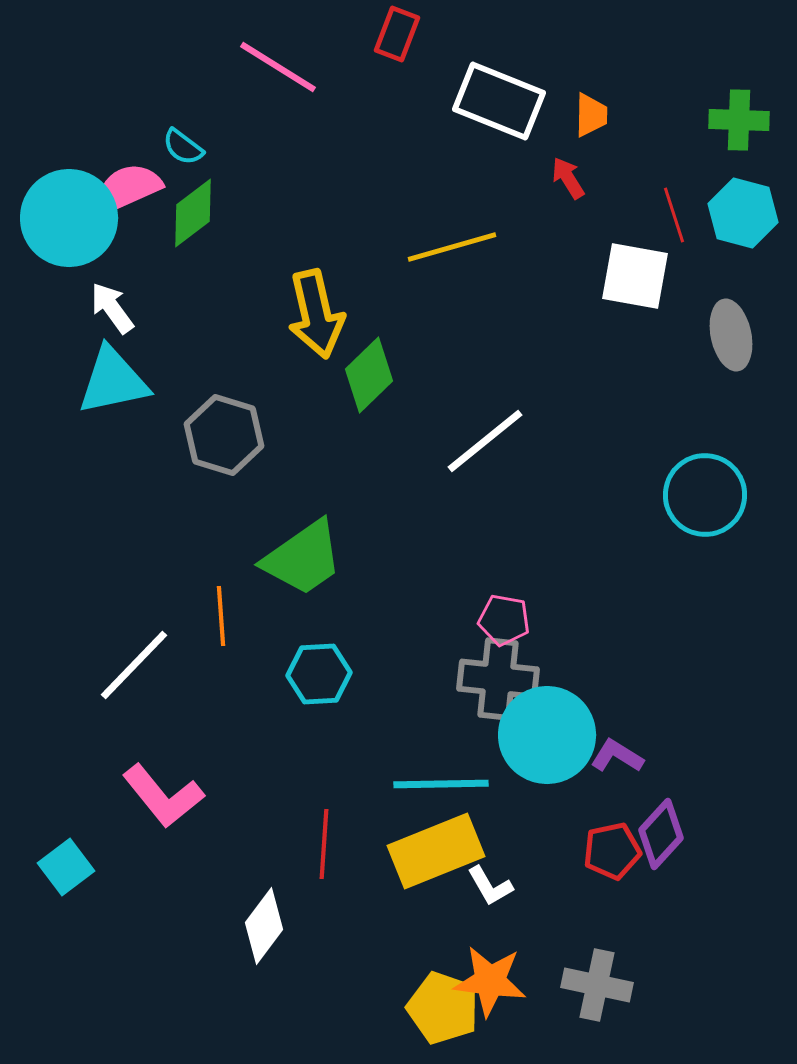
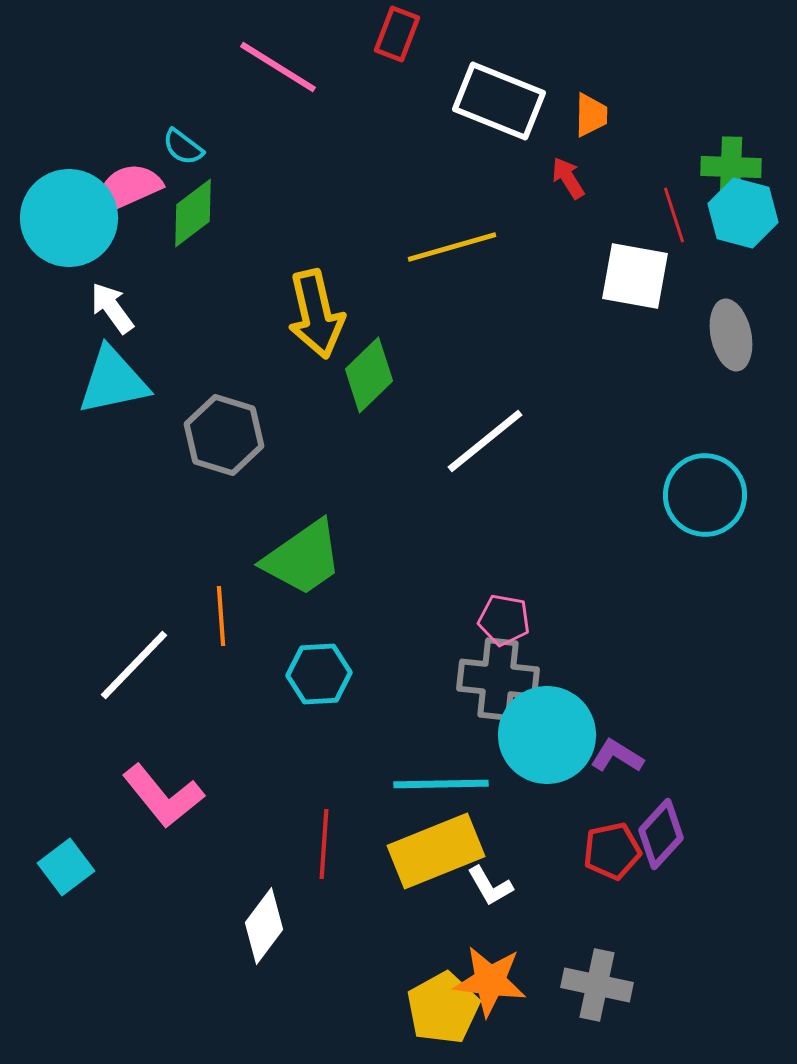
green cross at (739, 120): moved 8 px left, 47 px down
yellow pentagon at (443, 1008): rotated 24 degrees clockwise
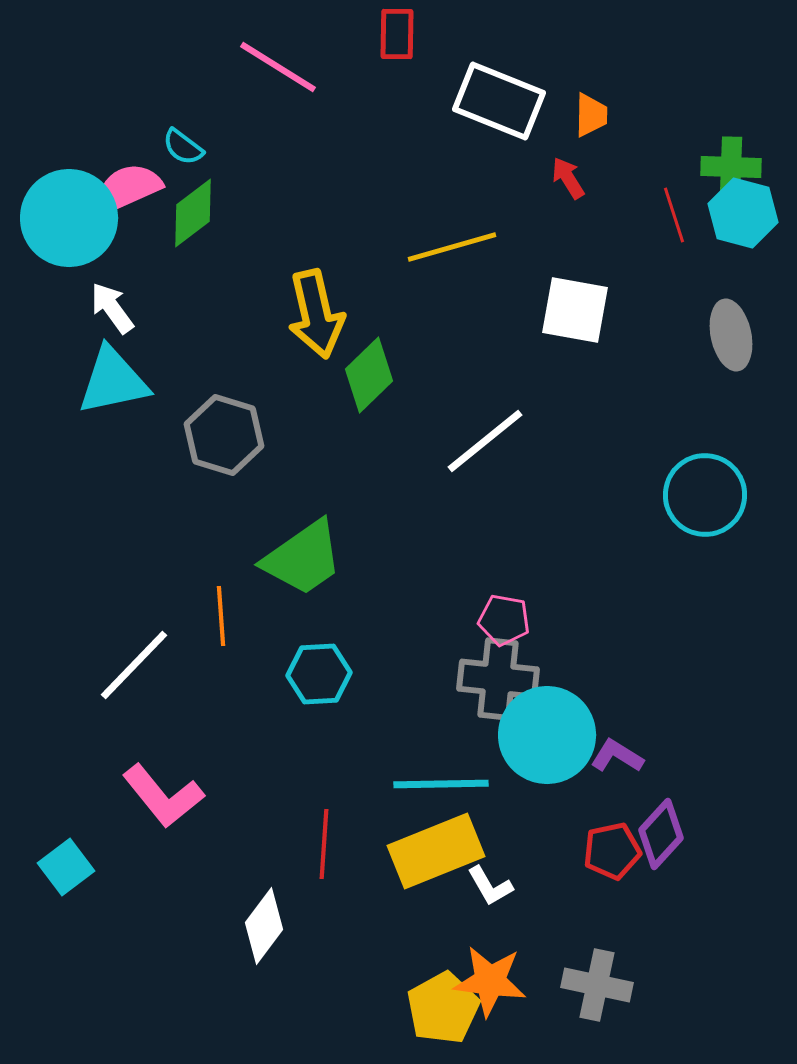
red rectangle at (397, 34): rotated 20 degrees counterclockwise
white square at (635, 276): moved 60 px left, 34 px down
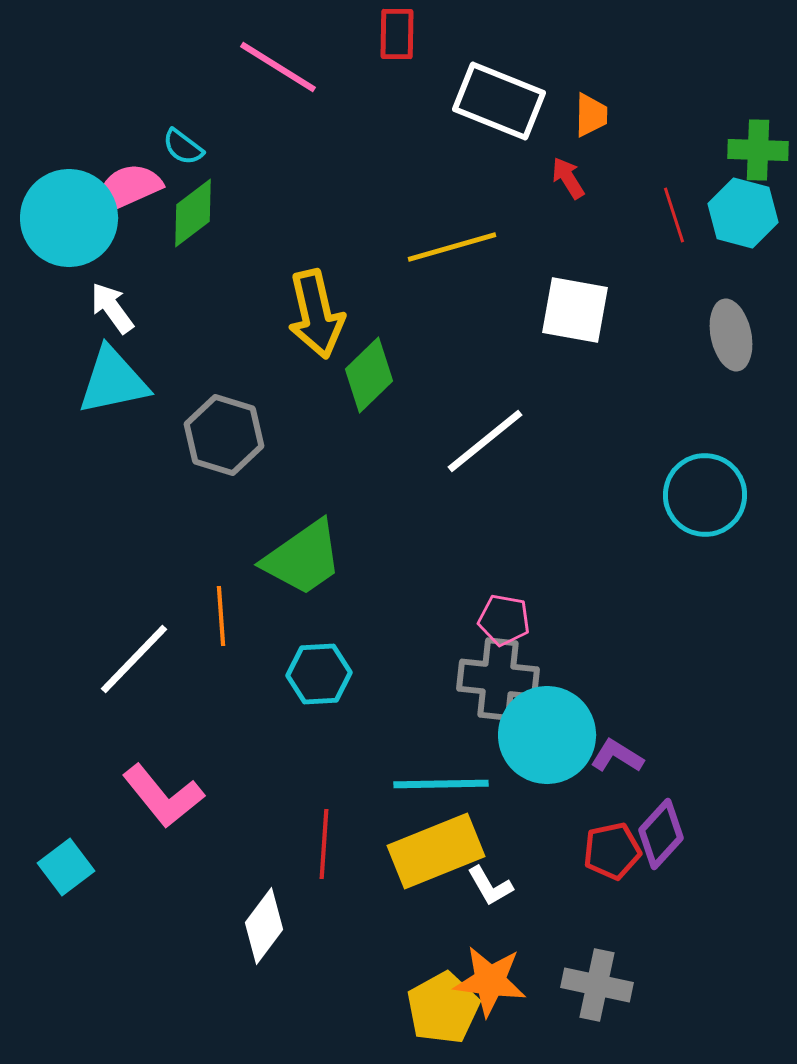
green cross at (731, 167): moved 27 px right, 17 px up
white line at (134, 665): moved 6 px up
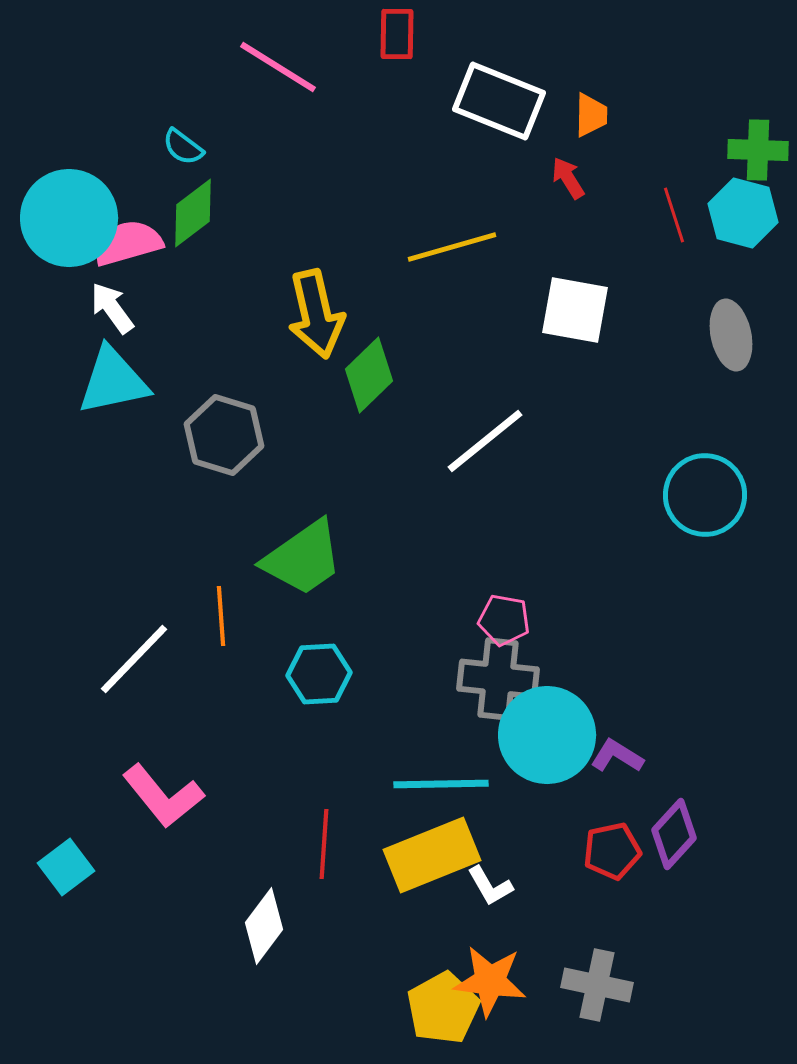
pink semicircle at (128, 188): moved 55 px down; rotated 8 degrees clockwise
purple diamond at (661, 834): moved 13 px right
yellow rectangle at (436, 851): moved 4 px left, 4 px down
